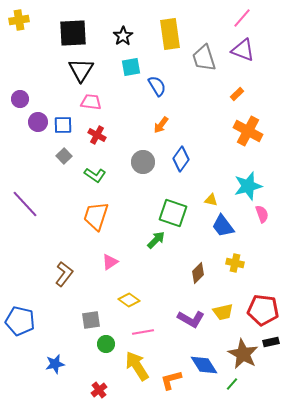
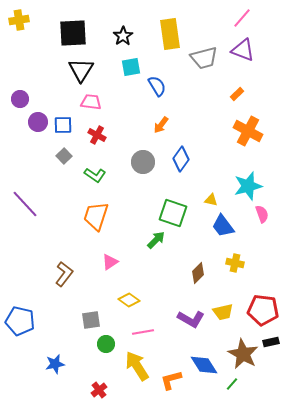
gray trapezoid at (204, 58): rotated 88 degrees counterclockwise
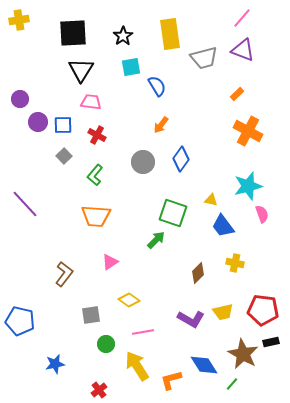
green L-shape at (95, 175): rotated 95 degrees clockwise
orange trapezoid at (96, 216): rotated 104 degrees counterclockwise
gray square at (91, 320): moved 5 px up
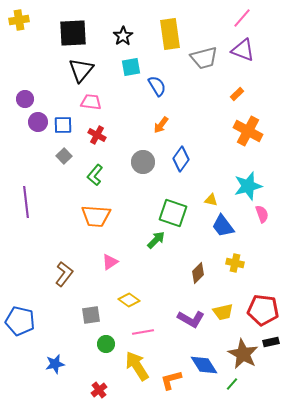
black triangle at (81, 70): rotated 8 degrees clockwise
purple circle at (20, 99): moved 5 px right
purple line at (25, 204): moved 1 px right, 2 px up; rotated 36 degrees clockwise
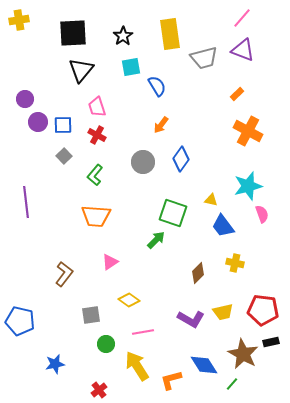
pink trapezoid at (91, 102): moved 6 px right, 5 px down; rotated 115 degrees counterclockwise
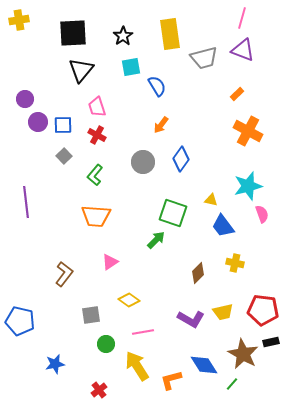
pink line at (242, 18): rotated 25 degrees counterclockwise
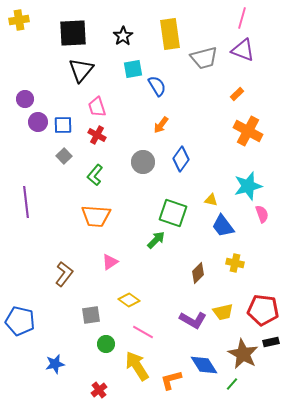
cyan square at (131, 67): moved 2 px right, 2 px down
purple L-shape at (191, 319): moved 2 px right, 1 px down
pink line at (143, 332): rotated 40 degrees clockwise
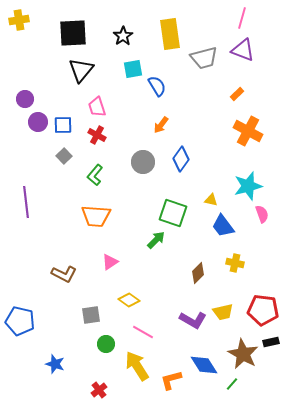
brown L-shape at (64, 274): rotated 80 degrees clockwise
blue star at (55, 364): rotated 30 degrees clockwise
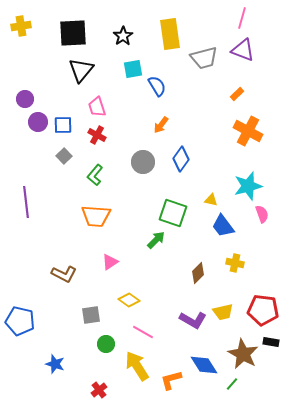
yellow cross at (19, 20): moved 2 px right, 6 px down
black rectangle at (271, 342): rotated 21 degrees clockwise
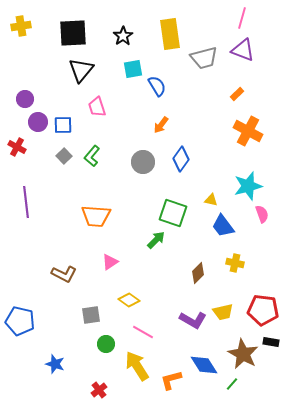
red cross at (97, 135): moved 80 px left, 12 px down
green L-shape at (95, 175): moved 3 px left, 19 px up
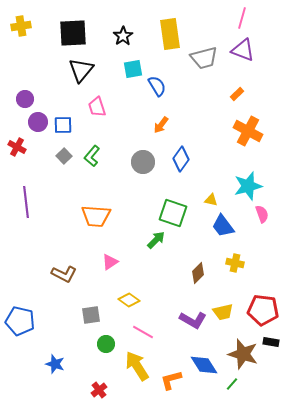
brown star at (243, 354): rotated 12 degrees counterclockwise
